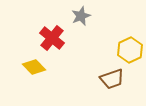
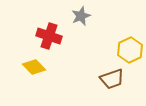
red cross: moved 3 px left, 2 px up; rotated 20 degrees counterclockwise
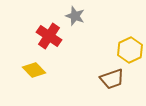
gray star: moved 6 px left; rotated 30 degrees counterclockwise
red cross: rotated 15 degrees clockwise
yellow diamond: moved 3 px down
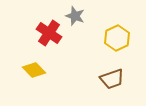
red cross: moved 3 px up
yellow hexagon: moved 13 px left, 12 px up
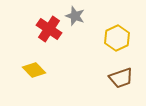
red cross: moved 4 px up
brown trapezoid: moved 9 px right, 1 px up
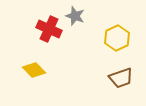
red cross: rotated 10 degrees counterclockwise
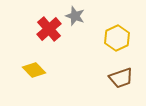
red cross: rotated 25 degrees clockwise
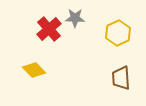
gray star: moved 2 px down; rotated 18 degrees counterclockwise
yellow hexagon: moved 1 px right, 5 px up
brown trapezoid: rotated 105 degrees clockwise
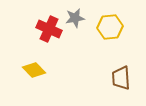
gray star: rotated 12 degrees counterclockwise
red cross: rotated 25 degrees counterclockwise
yellow hexagon: moved 8 px left, 6 px up; rotated 20 degrees clockwise
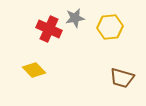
brown trapezoid: moved 1 px right; rotated 70 degrees counterclockwise
